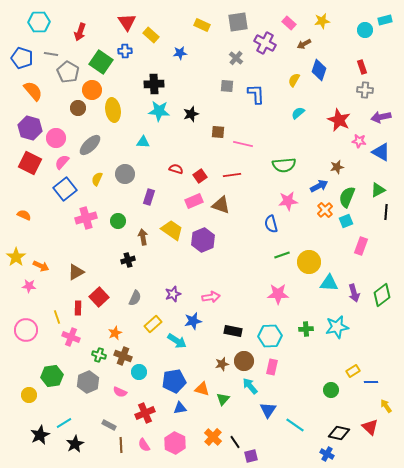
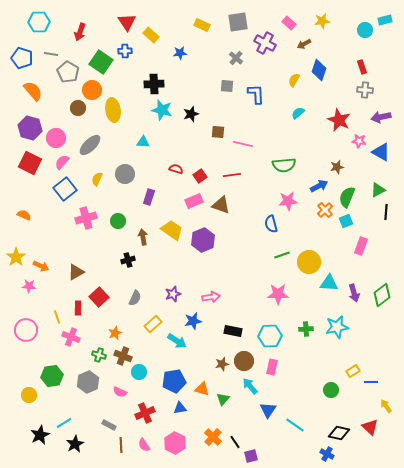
cyan star at (159, 111): moved 3 px right, 1 px up; rotated 10 degrees clockwise
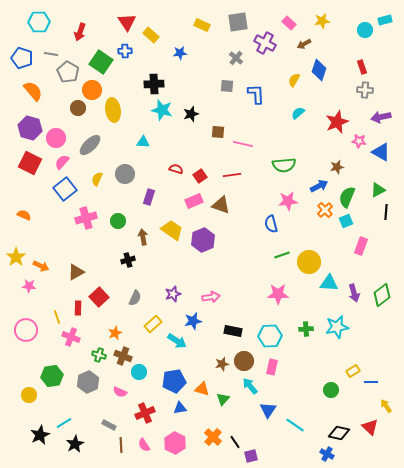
red star at (339, 120): moved 2 px left, 2 px down; rotated 25 degrees clockwise
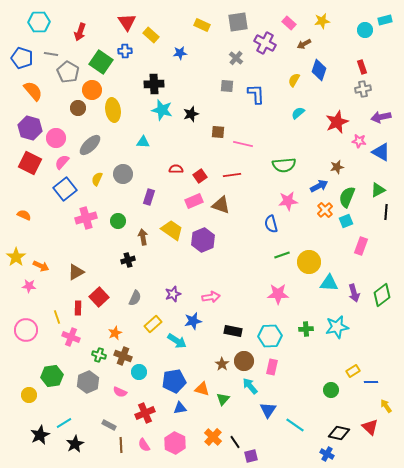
gray cross at (365, 90): moved 2 px left, 1 px up; rotated 14 degrees counterclockwise
red semicircle at (176, 169): rotated 16 degrees counterclockwise
gray circle at (125, 174): moved 2 px left
brown star at (222, 364): rotated 24 degrees counterclockwise
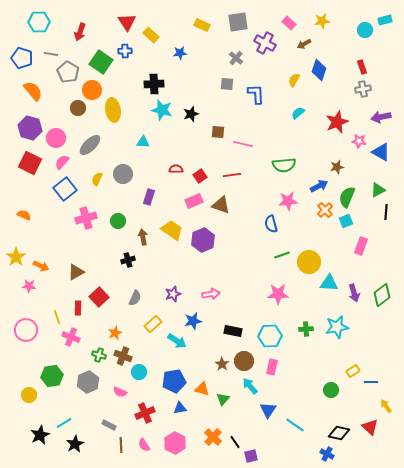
gray square at (227, 86): moved 2 px up
pink arrow at (211, 297): moved 3 px up
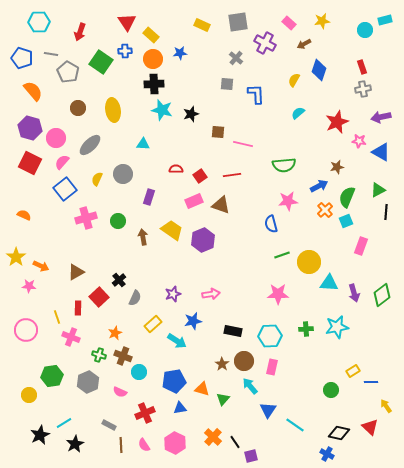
orange circle at (92, 90): moved 61 px right, 31 px up
cyan triangle at (143, 142): moved 2 px down
black cross at (128, 260): moved 9 px left, 20 px down; rotated 24 degrees counterclockwise
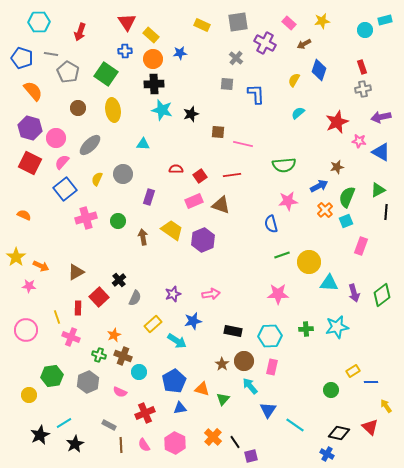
green square at (101, 62): moved 5 px right, 12 px down
orange star at (115, 333): moved 1 px left, 2 px down
blue pentagon at (174, 381): rotated 20 degrees counterclockwise
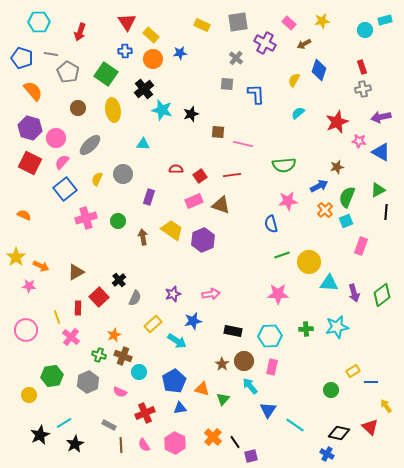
black cross at (154, 84): moved 10 px left, 5 px down; rotated 36 degrees counterclockwise
pink cross at (71, 337): rotated 18 degrees clockwise
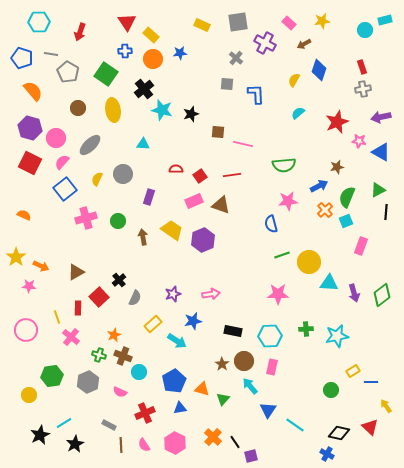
cyan star at (337, 327): moved 9 px down
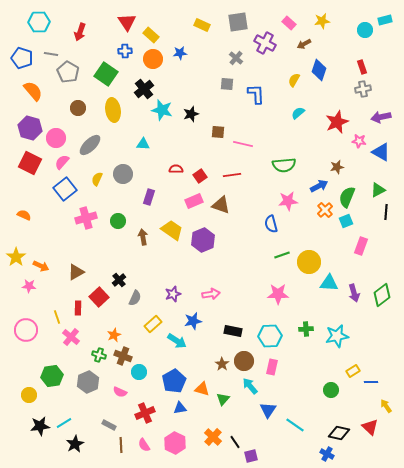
black star at (40, 435): moved 9 px up; rotated 18 degrees clockwise
